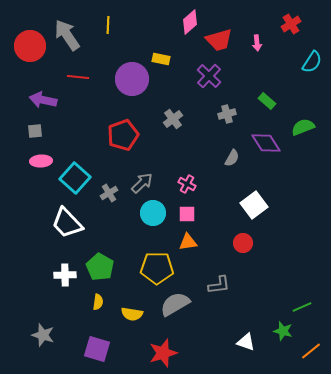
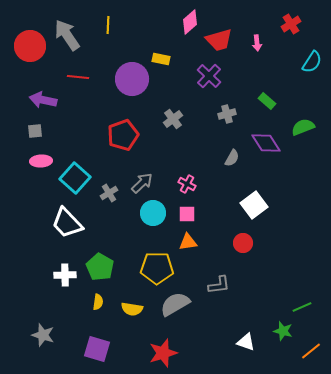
yellow semicircle at (132, 314): moved 5 px up
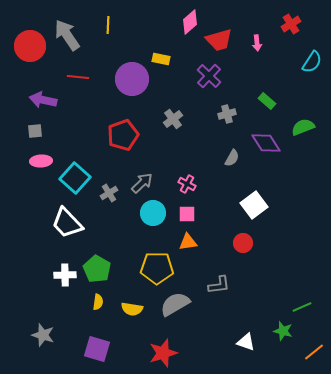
green pentagon at (100, 267): moved 3 px left, 2 px down
orange line at (311, 351): moved 3 px right, 1 px down
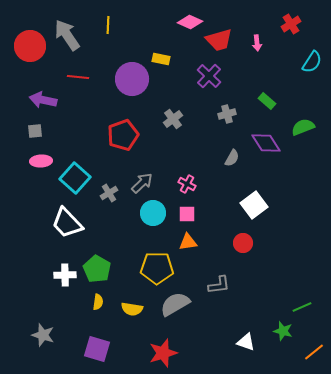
pink diamond at (190, 22): rotated 65 degrees clockwise
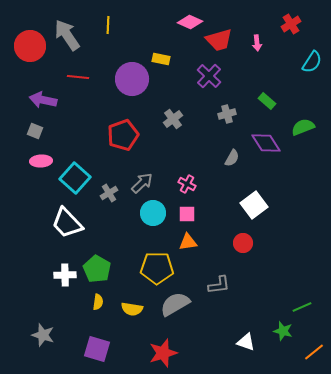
gray square at (35, 131): rotated 28 degrees clockwise
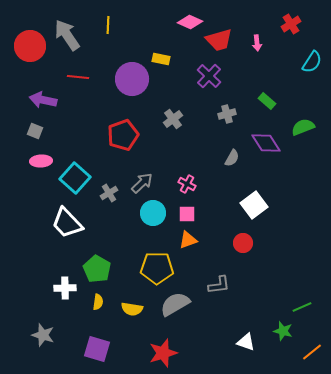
orange triangle at (188, 242): moved 2 px up; rotated 12 degrees counterclockwise
white cross at (65, 275): moved 13 px down
orange line at (314, 352): moved 2 px left
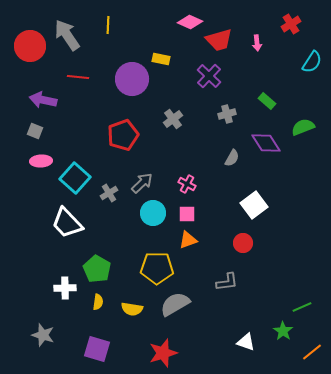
gray L-shape at (219, 285): moved 8 px right, 3 px up
green star at (283, 331): rotated 18 degrees clockwise
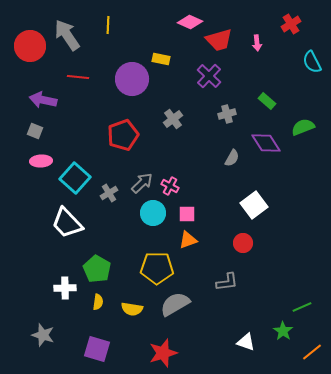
cyan semicircle at (312, 62): rotated 120 degrees clockwise
pink cross at (187, 184): moved 17 px left, 2 px down
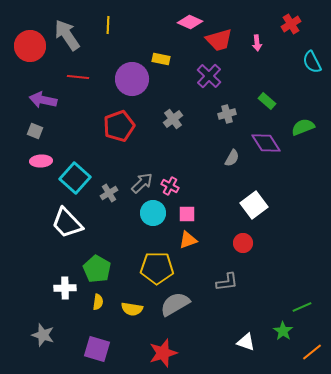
red pentagon at (123, 135): moved 4 px left, 9 px up
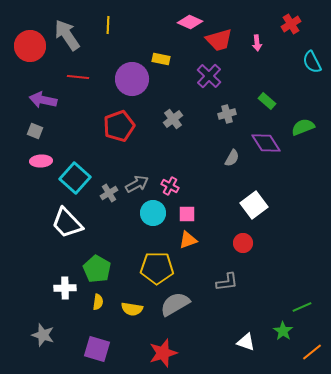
gray arrow at (142, 183): moved 5 px left, 1 px down; rotated 15 degrees clockwise
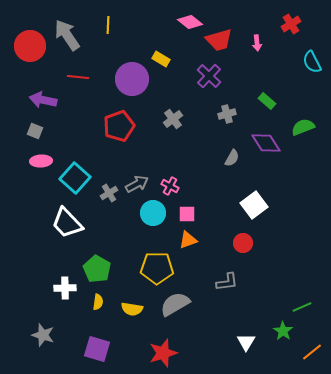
pink diamond at (190, 22): rotated 15 degrees clockwise
yellow rectangle at (161, 59): rotated 18 degrees clockwise
white triangle at (246, 342): rotated 42 degrees clockwise
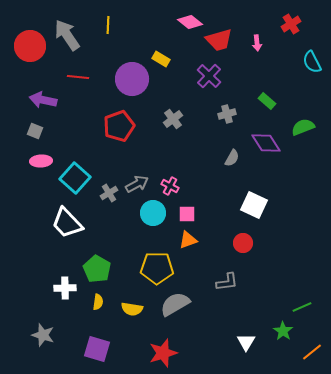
white square at (254, 205): rotated 28 degrees counterclockwise
